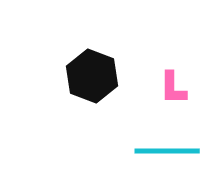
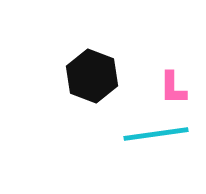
cyan line: moved 11 px left, 17 px up; rotated 8 degrees counterclockwise
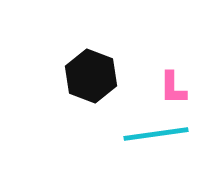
black hexagon: moved 1 px left
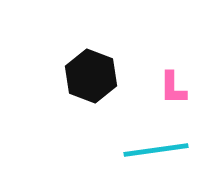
cyan line: moved 16 px down
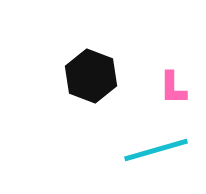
cyan line: rotated 8 degrees counterclockwise
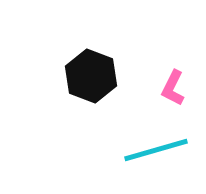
pink L-shape: rotated 27 degrees clockwise
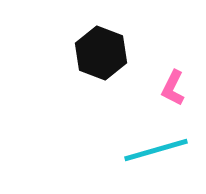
black hexagon: moved 10 px right, 23 px up
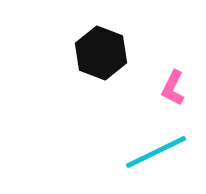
cyan line: moved 2 px down; rotated 10 degrees counterclockwise
